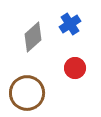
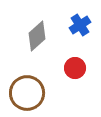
blue cross: moved 10 px right, 1 px down
gray diamond: moved 4 px right, 1 px up
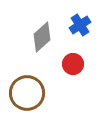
gray diamond: moved 5 px right, 1 px down
red circle: moved 2 px left, 4 px up
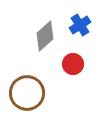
gray diamond: moved 3 px right, 1 px up
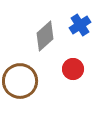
red circle: moved 5 px down
brown circle: moved 7 px left, 12 px up
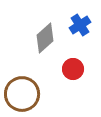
gray diamond: moved 2 px down
brown circle: moved 2 px right, 13 px down
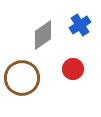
gray diamond: moved 2 px left, 3 px up; rotated 8 degrees clockwise
brown circle: moved 16 px up
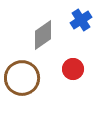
blue cross: moved 1 px right, 5 px up
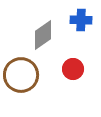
blue cross: rotated 35 degrees clockwise
brown circle: moved 1 px left, 3 px up
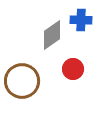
gray diamond: moved 9 px right
brown circle: moved 1 px right, 6 px down
